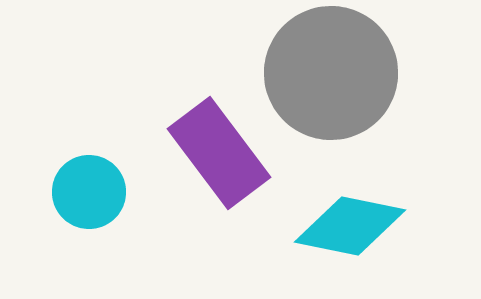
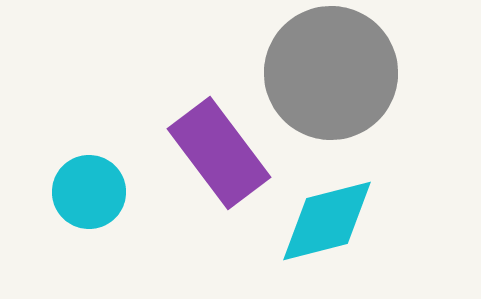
cyan diamond: moved 23 px left, 5 px up; rotated 26 degrees counterclockwise
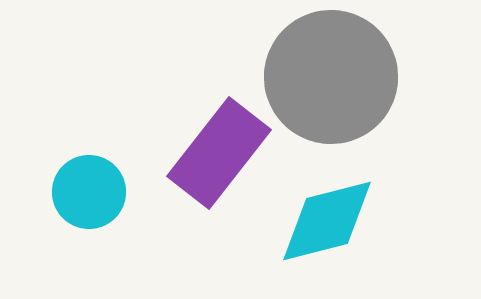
gray circle: moved 4 px down
purple rectangle: rotated 75 degrees clockwise
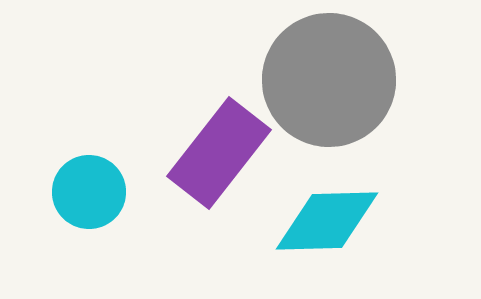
gray circle: moved 2 px left, 3 px down
cyan diamond: rotated 13 degrees clockwise
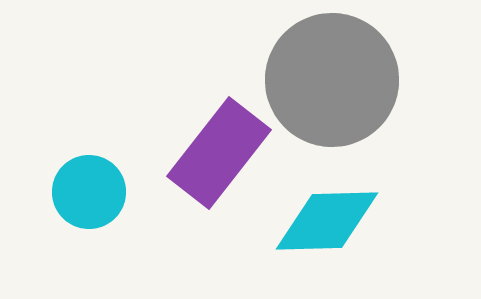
gray circle: moved 3 px right
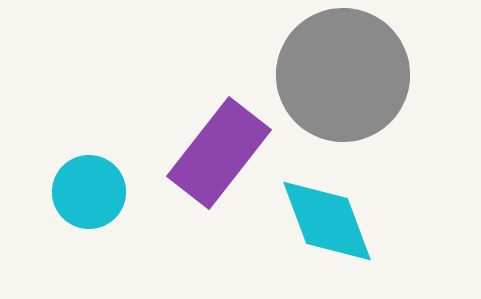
gray circle: moved 11 px right, 5 px up
cyan diamond: rotated 71 degrees clockwise
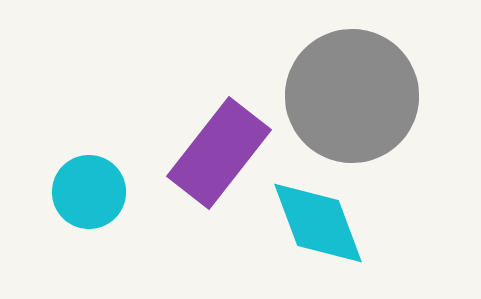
gray circle: moved 9 px right, 21 px down
cyan diamond: moved 9 px left, 2 px down
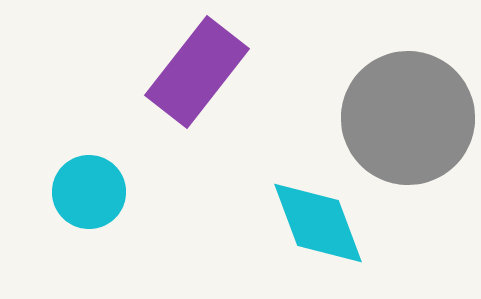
gray circle: moved 56 px right, 22 px down
purple rectangle: moved 22 px left, 81 px up
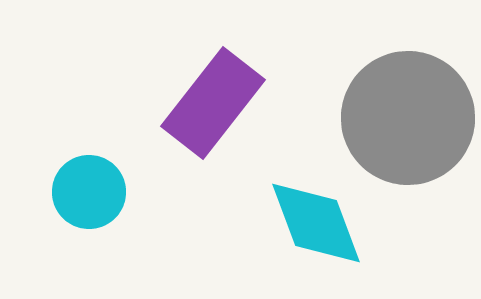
purple rectangle: moved 16 px right, 31 px down
cyan diamond: moved 2 px left
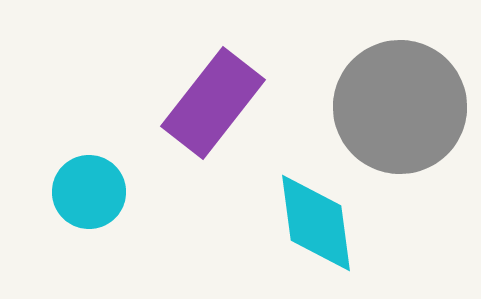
gray circle: moved 8 px left, 11 px up
cyan diamond: rotated 13 degrees clockwise
